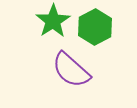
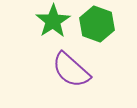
green hexagon: moved 2 px right, 3 px up; rotated 12 degrees counterclockwise
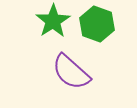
purple semicircle: moved 2 px down
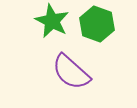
green star: moved 1 px left; rotated 12 degrees counterclockwise
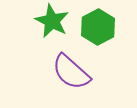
green hexagon: moved 1 px right, 3 px down; rotated 12 degrees clockwise
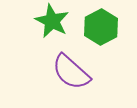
green hexagon: moved 3 px right
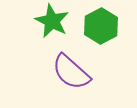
green hexagon: moved 1 px up
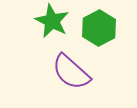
green hexagon: moved 2 px left, 2 px down
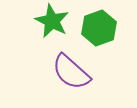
green hexagon: rotated 8 degrees clockwise
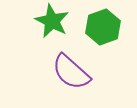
green hexagon: moved 4 px right, 1 px up
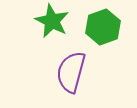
purple semicircle: rotated 63 degrees clockwise
